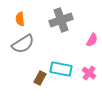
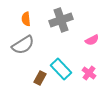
orange semicircle: moved 6 px right
pink semicircle: rotated 32 degrees clockwise
gray semicircle: moved 1 px down
cyan rectangle: rotated 35 degrees clockwise
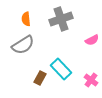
gray cross: moved 1 px up
pink cross: moved 2 px right, 7 px down
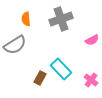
gray semicircle: moved 8 px left
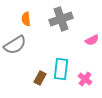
cyan rectangle: rotated 50 degrees clockwise
pink cross: moved 6 px left, 1 px up
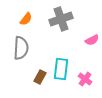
orange semicircle: rotated 136 degrees counterclockwise
gray semicircle: moved 6 px right, 3 px down; rotated 55 degrees counterclockwise
brown rectangle: moved 1 px up
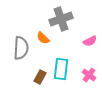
orange semicircle: moved 17 px right, 19 px down; rotated 96 degrees clockwise
pink semicircle: moved 2 px left, 1 px down
pink cross: moved 4 px right, 4 px up
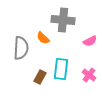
gray cross: moved 2 px right, 1 px down; rotated 25 degrees clockwise
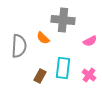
gray semicircle: moved 2 px left, 2 px up
cyan rectangle: moved 2 px right, 1 px up
brown rectangle: moved 1 px up
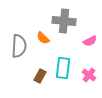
gray cross: moved 1 px right, 1 px down
